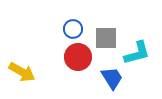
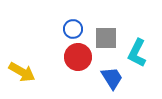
cyan L-shape: rotated 132 degrees clockwise
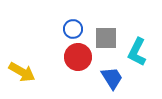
cyan L-shape: moved 1 px up
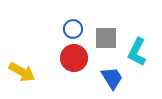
red circle: moved 4 px left, 1 px down
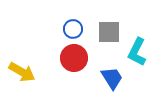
gray square: moved 3 px right, 6 px up
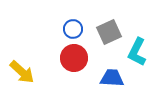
gray square: rotated 25 degrees counterclockwise
yellow arrow: rotated 12 degrees clockwise
blue trapezoid: rotated 55 degrees counterclockwise
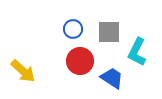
gray square: rotated 25 degrees clockwise
red circle: moved 6 px right, 3 px down
yellow arrow: moved 1 px right, 1 px up
blue trapezoid: rotated 30 degrees clockwise
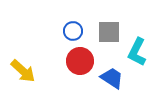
blue circle: moved 2 px down
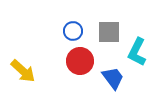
blue trapezoid: moved 1 px right; rotated 20 degrees clockwise
